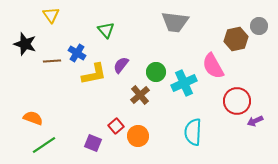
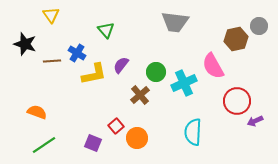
orange semicircle: moved 4 px right, 6 px up
orange circle: moved 1 px left, 2 px down
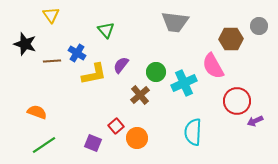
brown hexagon: moved 5 px left; rotated 10 degrees clockwise
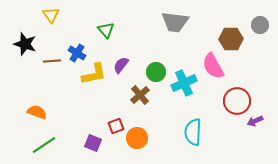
gray circle: moved 1 px right, 1 px up
red square: rotated 21 degrees clockwise
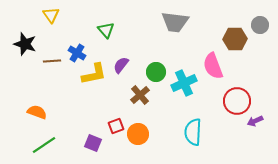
brown hexagon: moved 4 px right
pink semicircle: rotated 8 degrees clockwise
orange circle: moved 1 px right, 4 px up
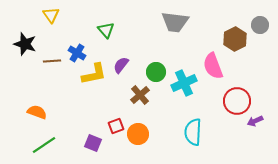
brown hexagon: rotated 25 degrees counterclockwise
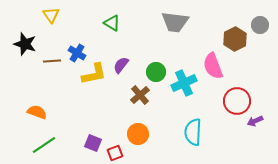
green triangle: moved 6 px right, 7 px up; rotated 18 degrees counterclockwise
red square: moved 1 px left, 27 px down
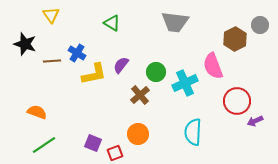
cyan cross: moved 1 px right
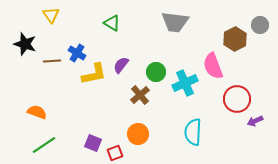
red circle: moved 2 px up
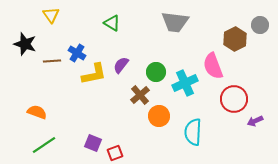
red circle: moved 3 px left
orange circle: moved 21 px right, 18 px up
